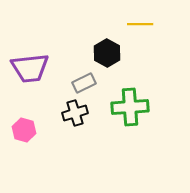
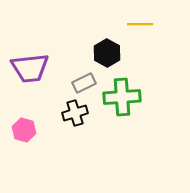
green cross: moved 8 px left, 10 px up
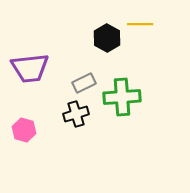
black hexagon: moved 15 px up
black cross: moved 1 px right, 1 px down
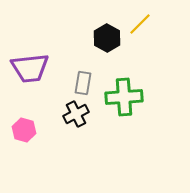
yellow line: rotated 45 degrees counterclockwise
gray rectangle: moved 1 px left; rotated 55 degrees counterclockwise
green cross: moved 2 px right
black cross: rotated 10 degrees counterclockwise
